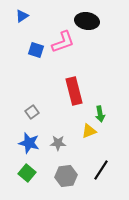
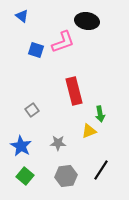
blue triangle: rotated 48 degrees counterclockwise
gray square: moved 2 px up
blue star: moved 8 px left, 3 px down; rotated 15 degrees clockwise
green square: moved 2 px left, 3 px down
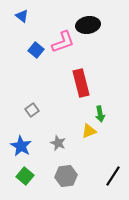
black ellipse: moved 1 px right, 4 px down; rotated 20 degrees counterclockwise
blue square: rotated 21 degrees clockwise
red rectangle: moved 7 px right, 8 px up
gray star: rotated 21 degrees clockwise
black line: moved 12 px right, 6 px down
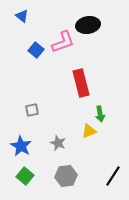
gray square: rotated 24 degrees clockwise
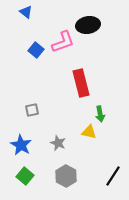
blue triangle: moved 4 px right, 4 px up
yellow triangle: moved 1 px down; rotated 35 degrees clockwise
blue star: moved 1 px up
gray hexagon: rotated 25 degrees counterclockwise
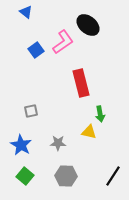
black ellipse: rotated 50 degrees clockwise
pink L-shape: rotated 15 degrees counterclockwise
blue square: rotated 14 degrees clockwise
gray square: moved 1 px left, 1 px down
gray star: rotated 21 degrees counterclockwise
gray hexagon: rotated 25 degrees counterclockwise
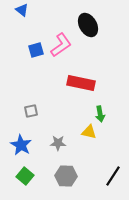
blue triangle: moved 4 px left, 2 px up
black ellipse: rotated 20 degrees clockwise
pink L-shape: moved 2 px left, 3 px down
blue square: rotated 21 degrees clockwise
red rectangle: rotated 64 degrees counterclockwise
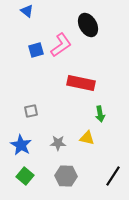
blue triangle: moved 5 px right, 1 px down
yellow triangle: moved 2 px left, 6 px down
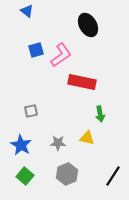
pink L-shape: moved 10 px down
red rectangle: moved 1 px right, 1 px up
gray hexagon: moved 1 px right, 2 px up; rotated 25 degrees counterclockwise
